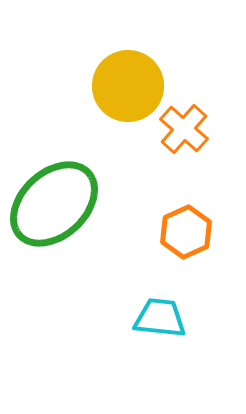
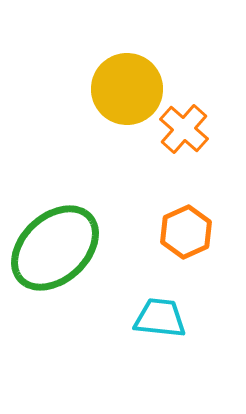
yellow circle: moved 1 px left, 3 px down
green ellipse: moved 1 px right, 44 px down
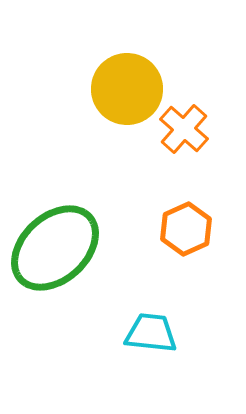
orange hexagon: moved 3 px up
cyan trapezoid: moved 9 px left, 15 px down
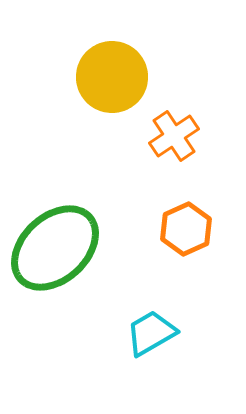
yellow circle: moved 15 px left, 12 px up
orange cross: moved 10 px left, 7 px down; rotated 15 degrees clockwise
cyan trapezoid: rotated 36 degrees counterclockwise
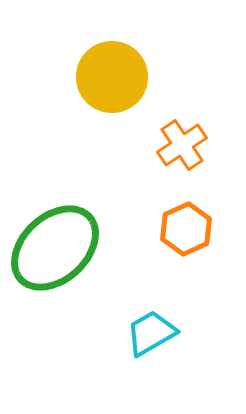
orange cross: moved 8 px right, 9 px down
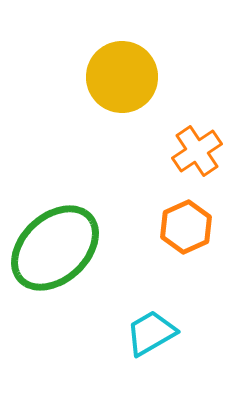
yellow circle: moved 10 px right
orange cross: moved 15 px right, 6 px down
orange hexagon: moved 2 px up
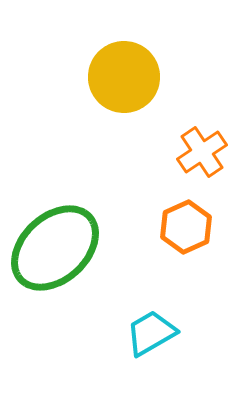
yellow circle: moved 2 px right
orange cross: moved 5 px right, 1 px down
